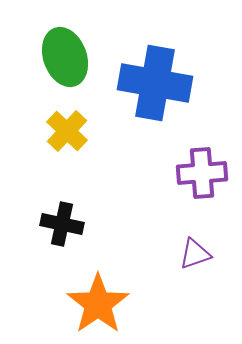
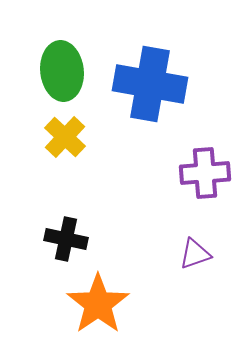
green ellipse: moved 3 px left, 14 px down; rotated 14 degrees clockwise
blue cross: moved 5 px left, 1 px down
yellow cross: moved 2 px left, 6 px down
purple cross: moved 3 px right
black cross: moved 4 px right, 15 px down
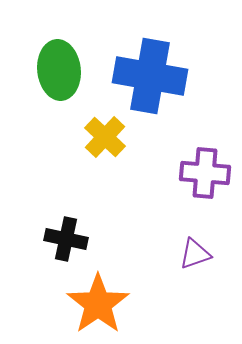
green ellipse: moved 3 px left, 1 px up
blue cross: moved 8 px up
yellow cross: moved 40 px right
purple cross: rotated 9 degrees clockwise
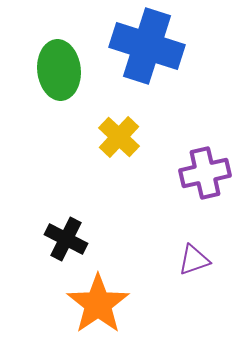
blue cross: moved 3 px left, 30 px up; rotated 8 degrees clockwise
yellow cross: moved 14 px right
purple cross: rotated 18 degrees counterclockwise
black cross: rotated 15 degrees clockwise
purple triangle: moved 1 px left, 6 px down
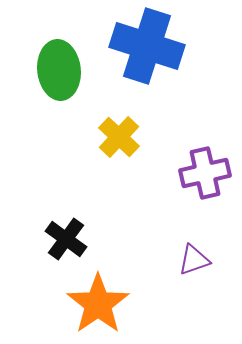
black cross: rotated 9 degrees clockwise
